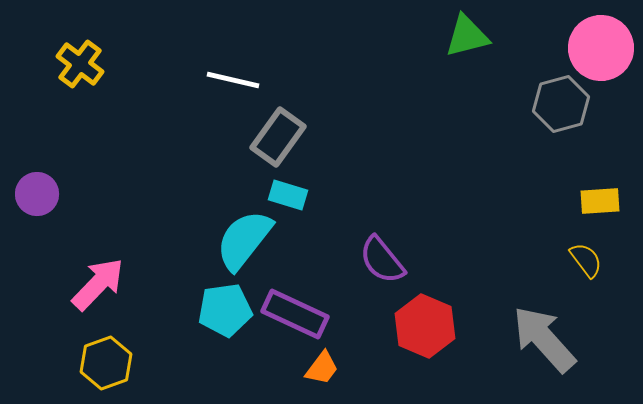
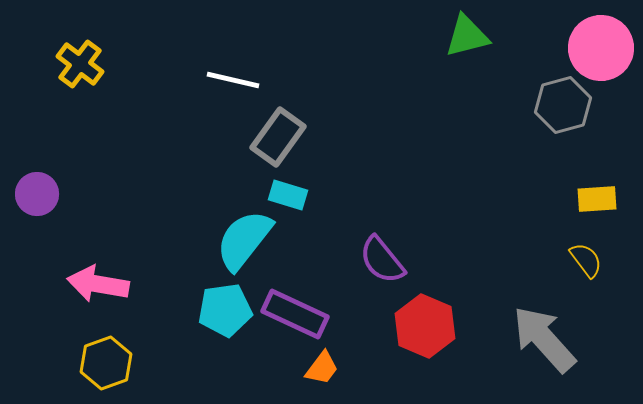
gray hexagon: moved 2 px right, 1 px down
yellow rectangle: moved 3 px left, 2 px up
pink arrow: rotated 124 degrees counterclockwise
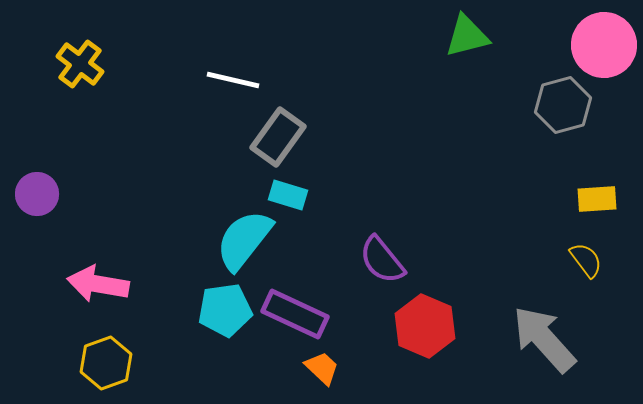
pink circle: moved 3 px right, 3 px up
orange trapezoid: rotated 84 degrees counterclockwise
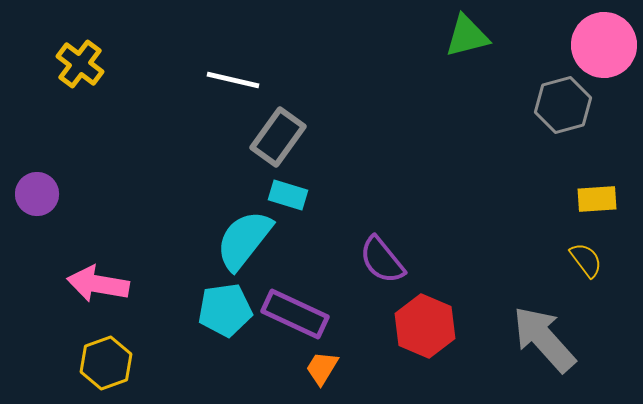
orange trapezoid: rotated 102 degrees counterclockwise
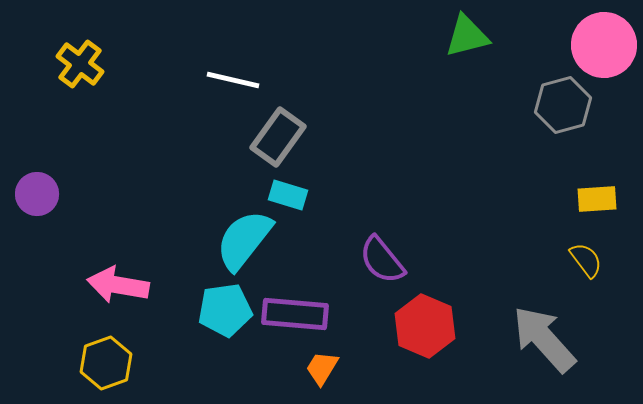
pink arrow: moved 20 px right, 1 px down
purple rectangle: rotated 20 degrees counterclockwise
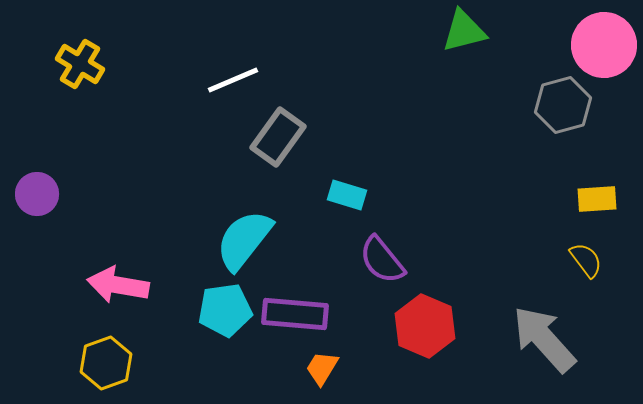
green triangle: moved 3 px left, 5 px up
yellow cross: rotated 6 degrees counterclockwise
white line: rotated 36 degrees counterclockwise
cyan rectangle: moved 59 px right
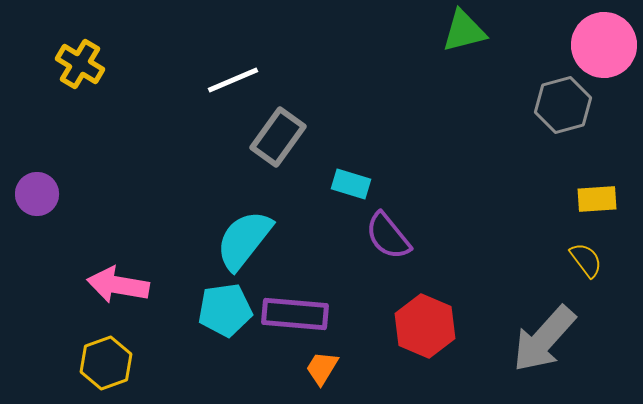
cyan rectangle: moved 4 px right, 11 px up
purple semicircle: moved 6 px right, 24 px up
gray arrow: rotated 96 degrees counterclockwise
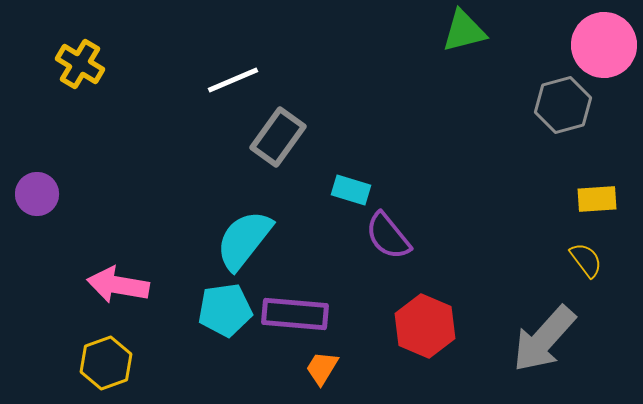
cyan rectangle: moved 6 px down
